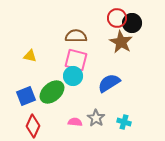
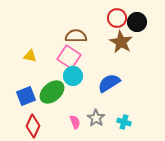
black circle: moved 5 px right, 1 px up
pink square: moved 7 px left, 3 px up; rotated 20 degrees clockwise
pink semicircle: rotated 64 degrees clockwise
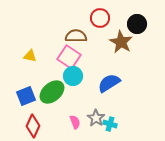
red circle: moved 17 px left
black circle: moved 2 px down
cyan cross: moved 14 px left, 2 px down
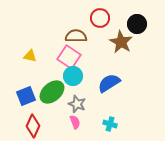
gray star: moved 19 px left, 14 px up; rotated 12 degrees counterclockwise
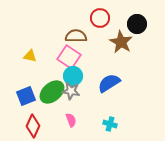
gray star: moved 6 px left, 13 px up; rotated 12 degrees counterclockwise
pink semicircle: moved 4 px left, 2 px up
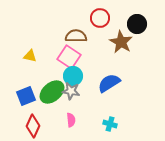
pink semicircle: rotated 16 degrees clockwise
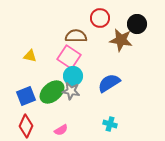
brown star: moved 2 px up; rotated 20 degrees counterclockwise
pink semicircle: moved 10 px left, 10 px down; rotated 64 degrees clockwise
red diamond: moved 7 px left
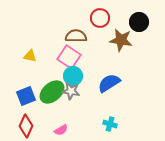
black circle: moved 2 px right, 2 px up
